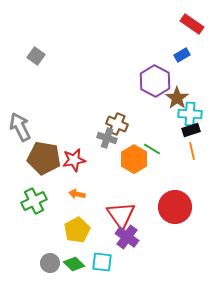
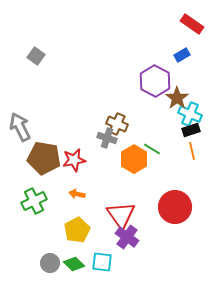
cyan cross: rotated 20 degrees clockwise
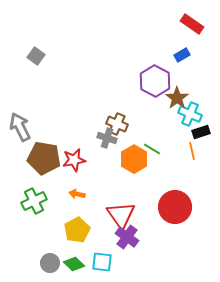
black rectangle: moved 10 px right, 2 px down
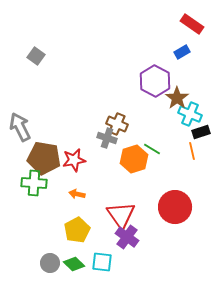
blue rectangle: moved 3 px up
orange hexagon: rotated 12 degrees clockwise
green cross: moved 18 px up; rotated 30 degrees clockwise
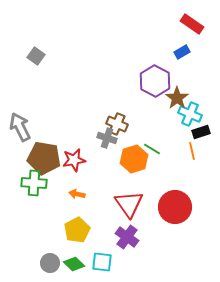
red triangle: moved 8 px right, 11 px up
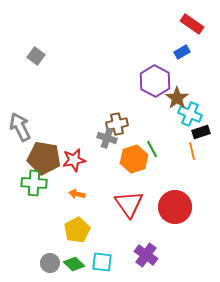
brown cross: rotated 35 degrees counterclockwise
green line: rotated 30 degrees clockwise
purple cross: moved 19 px right, 18 px down
